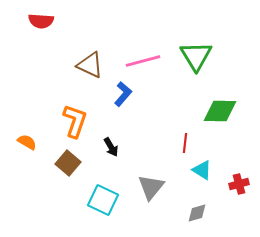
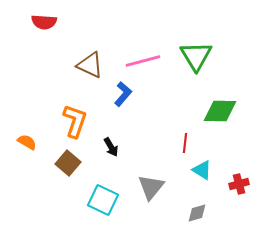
red semicircle: moved 3 px right, 1 px down
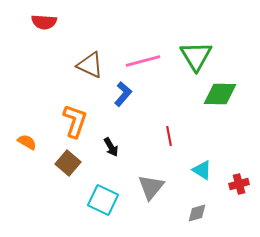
green diamond: moved 17 px up
red line: moved 16 px left, 7 px up; rotated 18 degrees counterclockwise
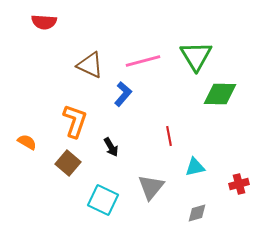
cyan triangle: moved 7 px left, 3 px up; rotated 45 degrees counterclockwise
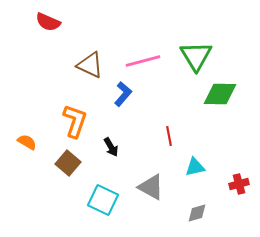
red semicircle: moved 4 px right; rotated 20 degrees clockwise
gray triangle: rotated 40 degrees counterclockwise
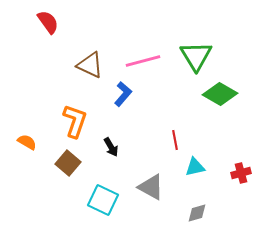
red semicircle: rotated 150 degrees counterclockwise
green diamond: rotated 28 degrees clockwise
red line: moved 6 px right, 4 px down
red cross: moved 2 px right, 11 px up
